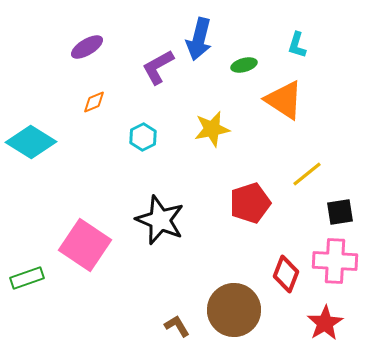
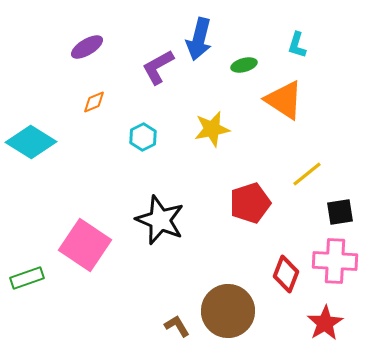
brown circle: moved 6 px left, 1 px down
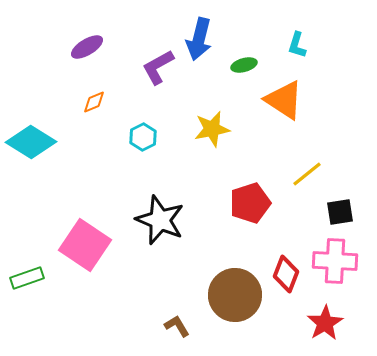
brown circle: moved 7 px right, 16 px up
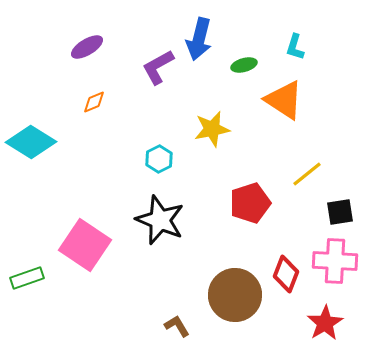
cyan L-shape: moved 2 px left, 2 px down
cyan hexagon: moved 16 px right, 22 px down
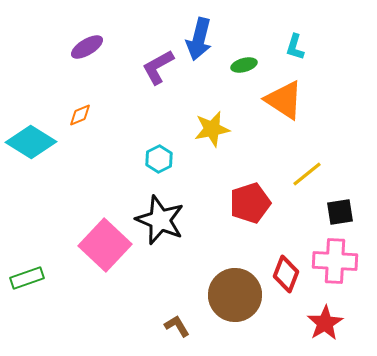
orange diamond: moved 14 px left, 13 px down
pink square: moved 20 px right; rotated 9 degrees clockwise
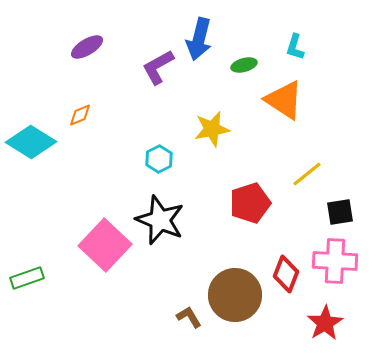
brown L-shape: moved 12 px right, 9 px up
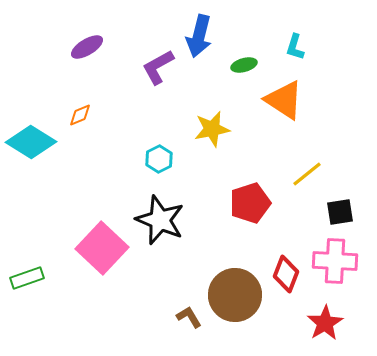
blue arrow: moved 3 px up
pink square: moved 3 px left, 3 px down
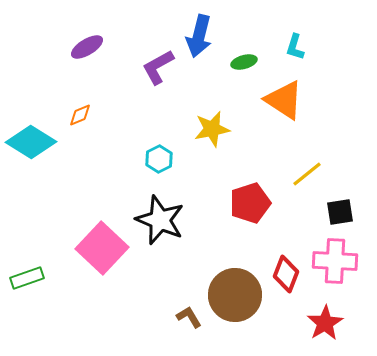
green ellipse: moved 3 px up
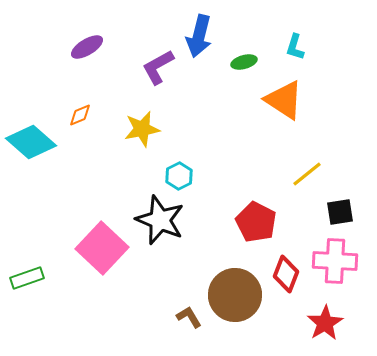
yellow star: moved 70 px left
cyan diamond: rotated 9 degrees clockwise
cyan hexagon: moved 20 px right, 17 px down
red pentagon: moved 6 px right, 19 px down; rotated 27 degrees counterclockwise
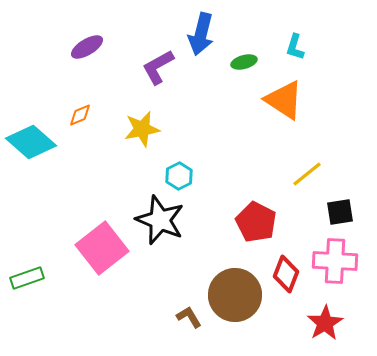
blue arrow: moved 2 px right, 2 px up
pink square: rotated 9 degrees clockwise
